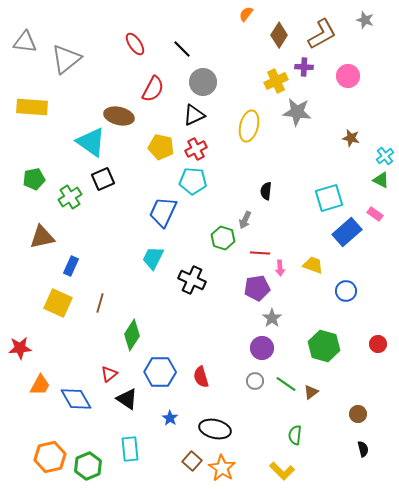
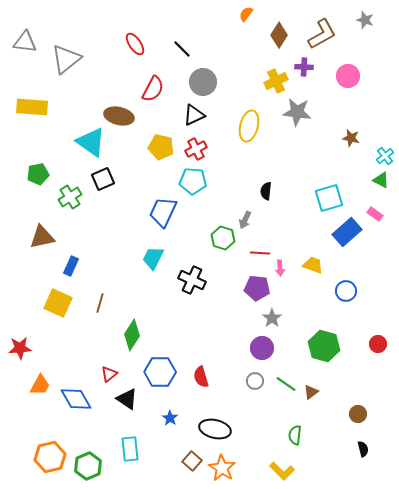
green pentagon at (34, 179): moved 4 px right, 5 px up
purple pentagon at (257, 288): rotated 15 degrees clockwise
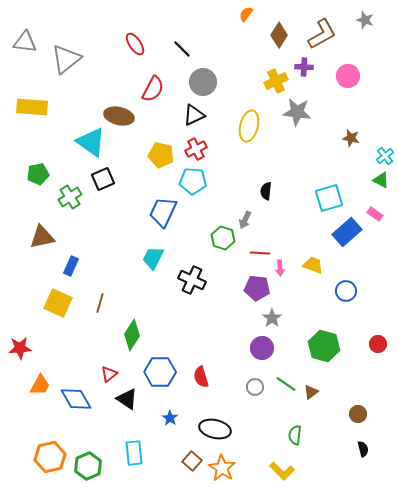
yellow pentagon at (161, 147): moved 8 px down
gray circle at (255, 381): moved 6 px down
cyan rectangle at (130, 449): moved 4 px right, 4 px down
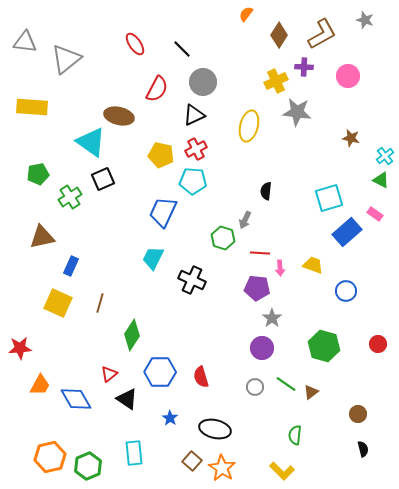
red semicircle at (153, 89): moved 4 px right
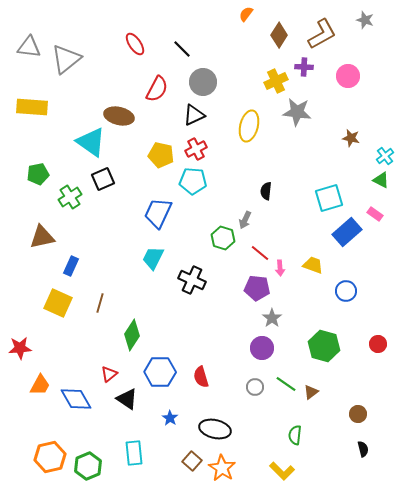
gray triangle at (25, 42): moved 4 px right, 5 px down
blue trapezoid at (163, 212): moved 5 px left, 1 px down
red line at (260, 253): rotated 36 degrees clockwise
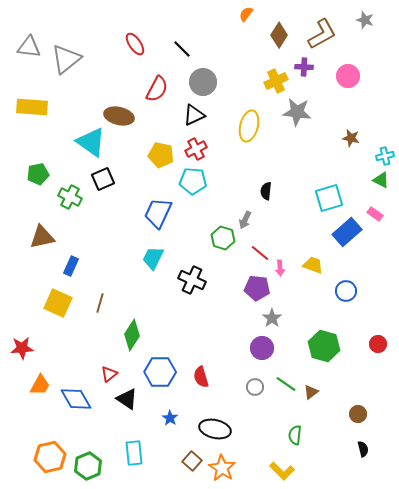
cyan cross at (385, 156): rotated 24 degrees clockwise
green cross at (70, 197): rotated 30 degrees counterclockwise
red star at (20, 348): moved 2 px right
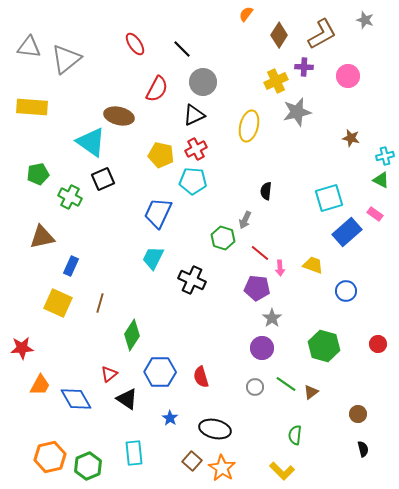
gray star at (297, 112): rotated 20 degrees counterclockwise
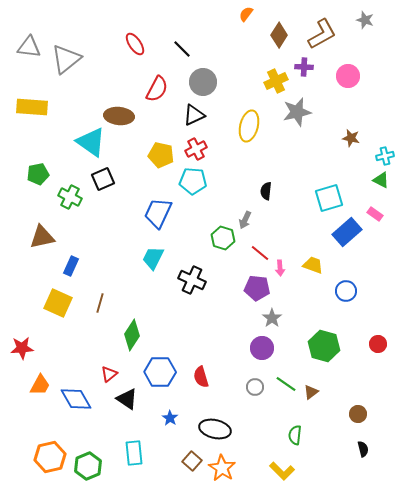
brown ellipse at (119, 116): rotated 8 degrees counterclockwise
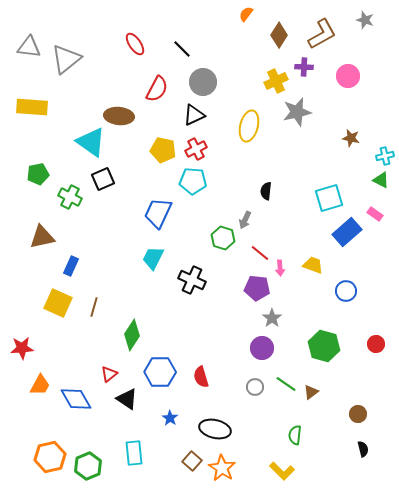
yellow pentagon at (161, 155): moved 2 px right, 5 px up
brown line at (100, 303): moved 6 px left, 4 px down
red circle at (378, 344): moved 2 px left
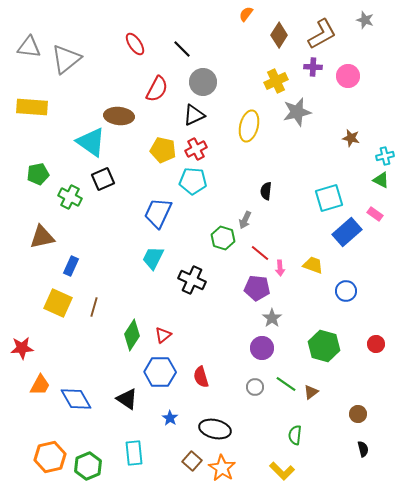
purple cross at (304, 67): moved 9 px right
red triangle at (109, 374): moved 54 px right, 39 px up
